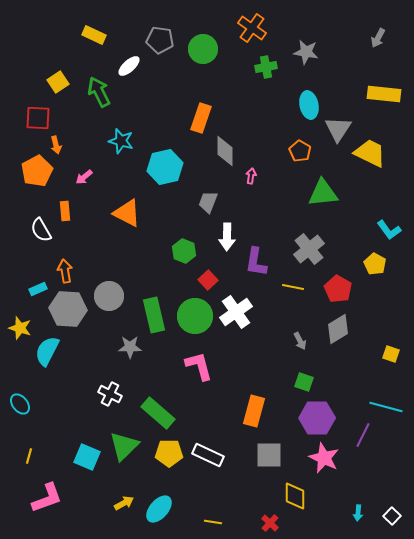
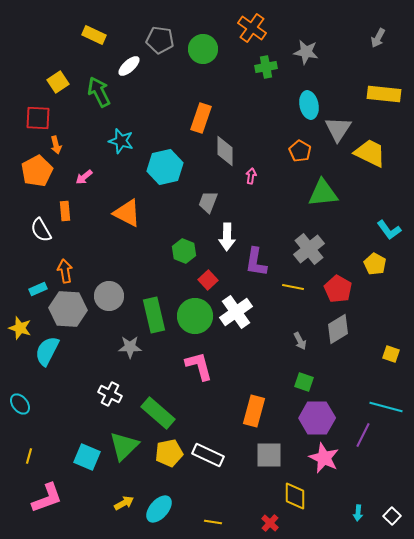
yellow pentagon at (169, 453): rotated 12 degrees counterclockwise
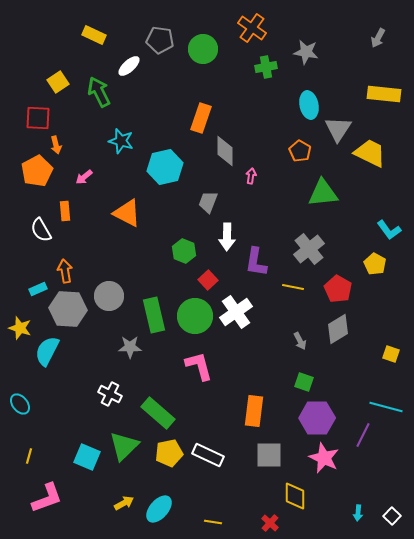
orange rectangle at (254, 411): rotated 8 degrees counterclockwise
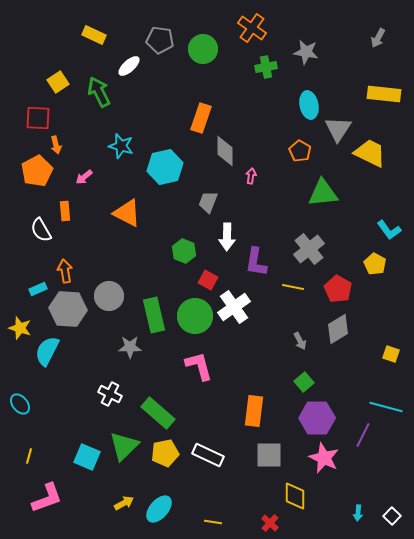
cyan star at (121, 141): moved 5 px down
red square at (208, 280): rotated 18 degrees counterclockwise
white cross at (236, 312): moved 2 px left, 5 px up
green square at (304, 382): rotated 30 degrees clockwise
yellow pentagon at (169, 453): moved 4 px left
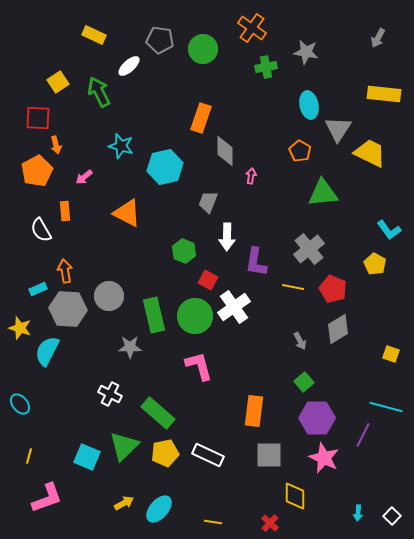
red pentagon at (338, 289): moved 5 px left; rotated 8 degrees counterclockwise
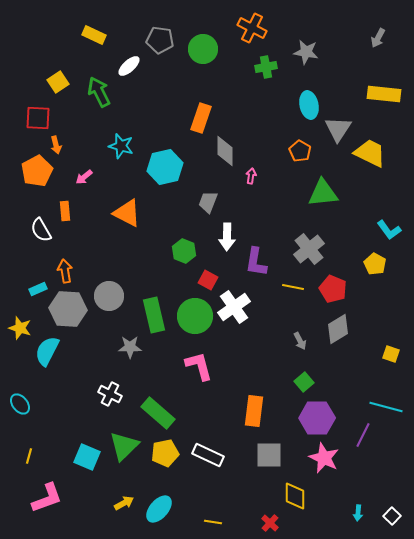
orange cross at (252, 28): rotated 8 degrees counterclockwise
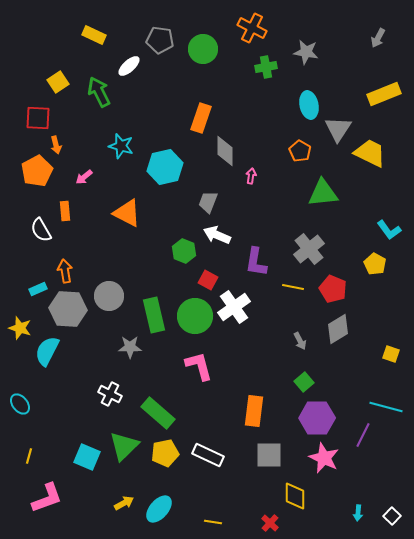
yellow rectangle at (384, 94): rotated 28 degrees counterclockwise
white arrow at (227, 237): moved 10 px left, 2 px up; rotated 112 degrees clockwise
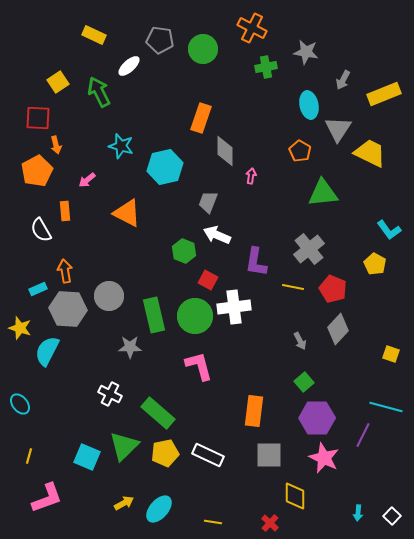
gray arrow at (378, 38): moved 35 px left, 42 px down
pink arrow at (84, 177): moved 3 px right, 3 px down
white cross at (234, 307): rotated 28 degrees clockwise
gray diamond at (338, 329): rotated 16 degrees counterclockwise
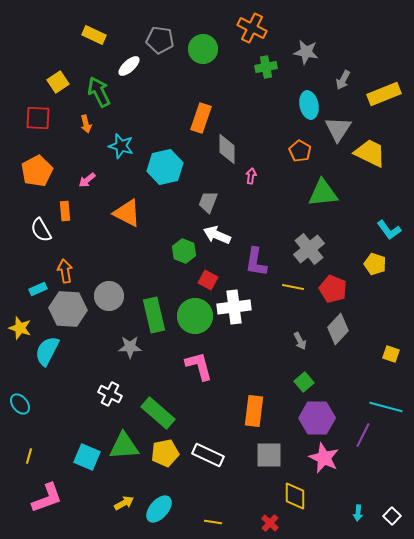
orange arrow at (56, 145): moved 30 px right, 21 px up
gray diamond at (225, 151): moved 2 px right, 2 px up
yellow pentagon at (375, 264): rotated 10 degrees counterclockwise
green triangle at (124, 446): rotated 40 degrees clockwise
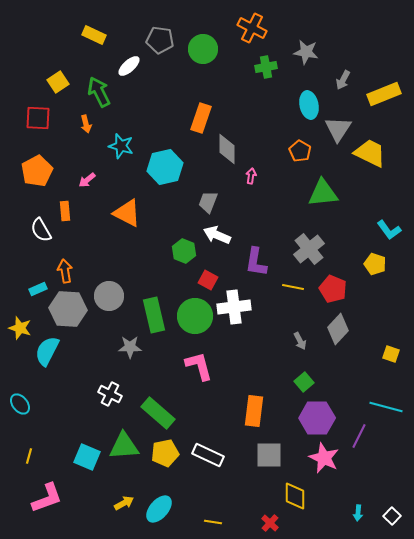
purple line at (363, 435): moved 4 px left, 1 px down
